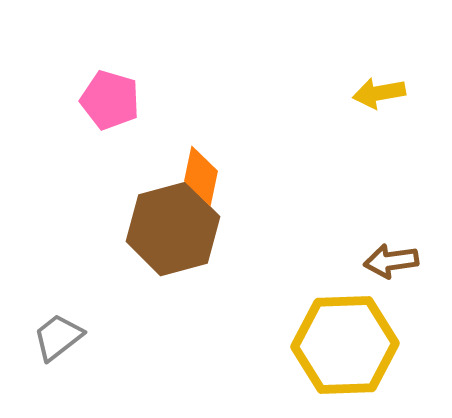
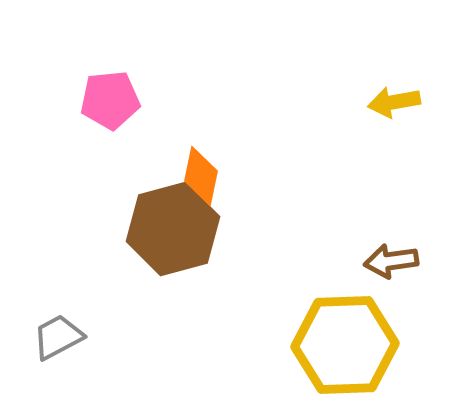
yellow arrow: moved 15 px right, 9 px down
pink pentagon: rotated 22 degrees counterclockwise
gray trapezoid: rotated 10 degrees clockwise
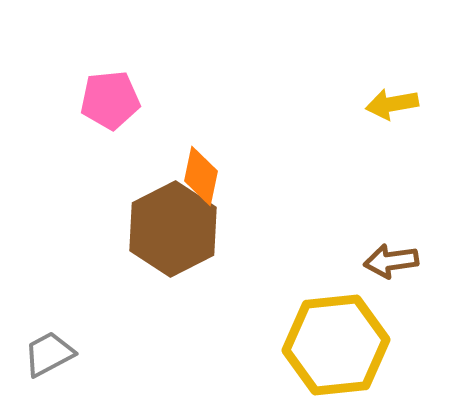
yellow arrow: moved 2 px left, 2 px down
brown hexagon: rotated 12 degrees counterclockwise
gray trapezoid: moved 9 px left, 17 px down
yellow hexagon: moved 9 px left; rotated 4 degrees counterclockwise
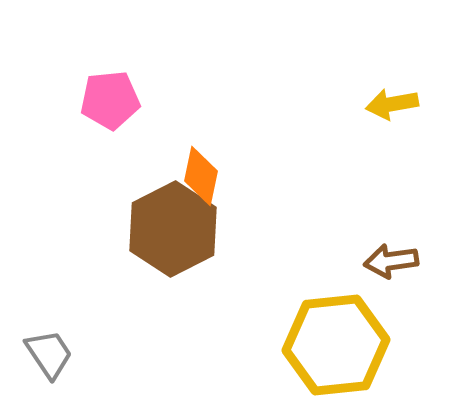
gray trapezoid: rotated 84 degrees clockwise
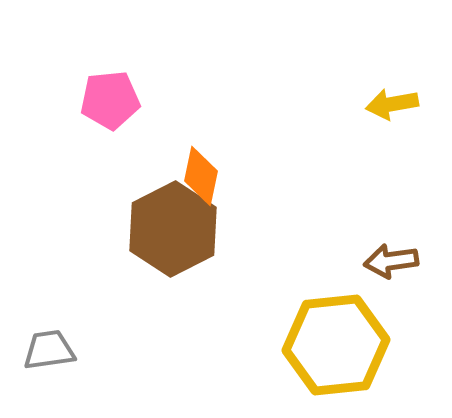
gray trapezoid: moved 4 px up; rotated 64 degrees counterclockwise
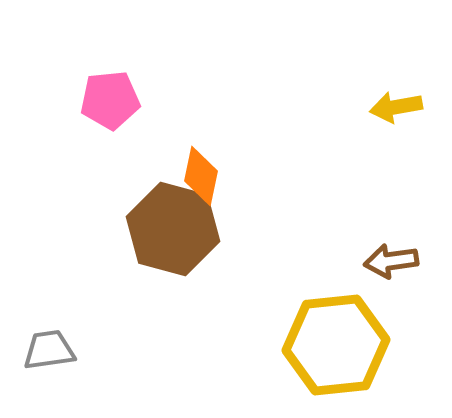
yellow arrow: moved 4 px right, 3 px down
brown hexagon: rotated 18 degrees counterclockwise
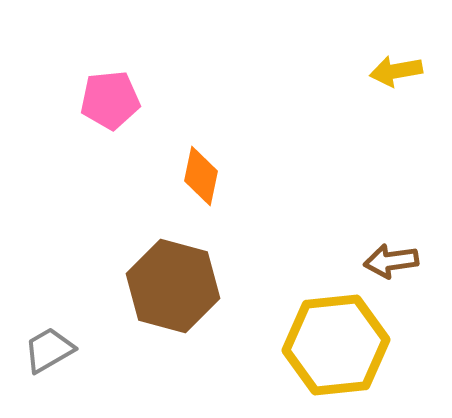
yellow arrow: moved 36 px up
brown hexagon: moved 57 px down
gray trapezoid: rotated 22 degrees counterclockwise
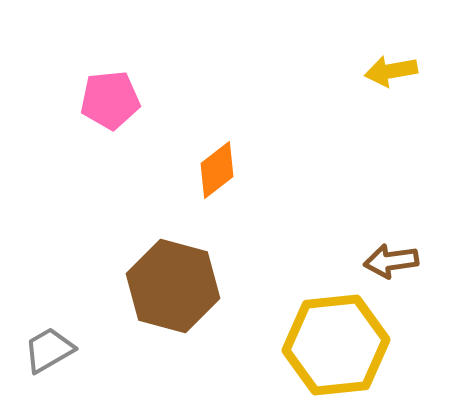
yellow arrow: moved 5 px left
orange diamond: moved 16 px right, 6 px up; rotated 40 degrees clockwise
